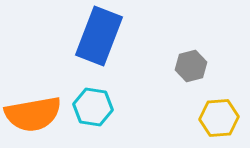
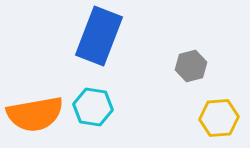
orange semicircle: moved 2 px right
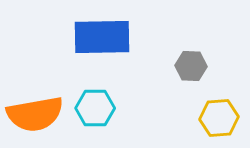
blue rectangle: moved 3 px right, 1 px down; rotated 68 degrees clockwise
gray hexagon: rotated 16 degrees clockwise
cyan hexagon: moved 2 px right, 1 px down; rotated 9 degrees counterclockwise
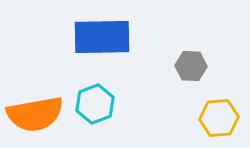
cyan hexagon: moved 4 px up; rotated 21 degrees counterclockwise
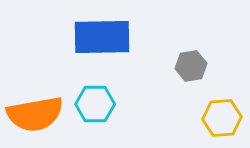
gray hexagon: rotated 12 degrees counterclockwise
cyan hexagon: rotated 21 degrees clockwise
yellow hexagon: moved 3 px right
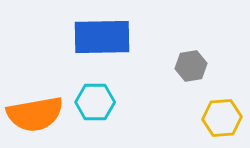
cyan hexagon: moved 2 px up
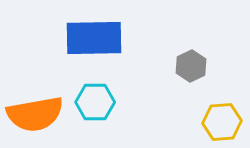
blue rectangle: moved 8 px left, 1 px down
gray hexagon: rotated 16 degrees counterclockwise
yellow hexagon: moved 4 px down
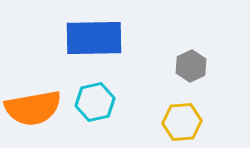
cyan hexagon: rotated 12 degrees counterclockwise
orange semicircle: moved 2 px left, 6 px up
yellow hexagon: moved 40 px left
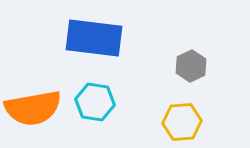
blue rectangle: rotated 8 degrees clockwise
cyan hexagon: rotated 21 degrees clockwise
